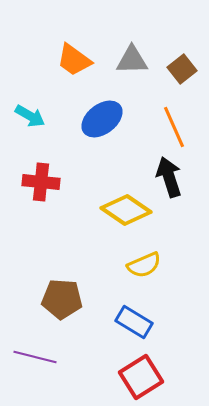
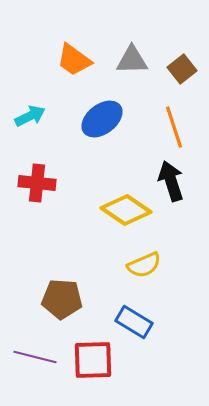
cyan arrow: rotated 56 degrees counterclockwise
orange line: rotated 6 degrees clockwise
black arrow: moved 2 px right, 4 px down
red cross: moved 4 px left, 1 px down
red square: moved 48 px left, 17 px up; rotated 30 degrees clockwise
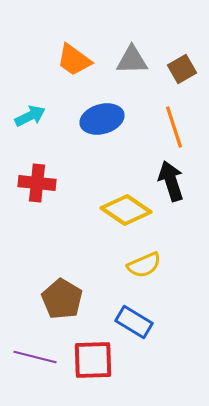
brown square: rotated 8 degrees clockwise
blue ellipse: rotated 21 degrees clockwise
brown pentagon: rotated 27 degrees clockwise
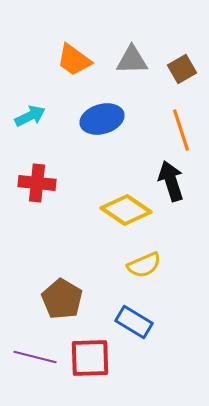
orange line: moved 7 px right, 3 px down
red square: moved 3 px left, 2 px up
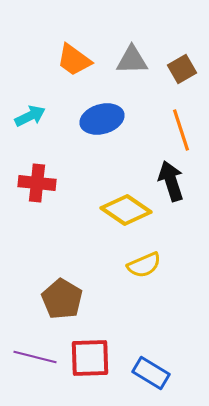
blue rectangle: moved 17 px right, 51 px down
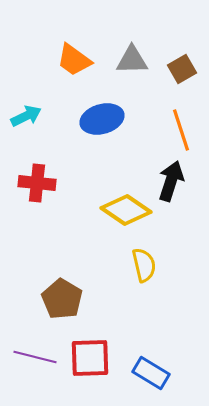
cyan arrow: moved 4 px left
black arrow: rotated 36 degrees clockwise
yellow semicircle: rotated 80 degrees counterclockwise
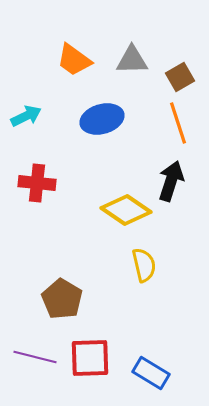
brown square: moved 2 px left, 8 px down
orange line: moved 3 px left, 7 px up
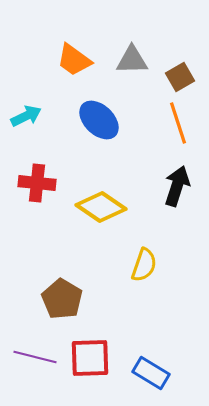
blue ellipse: moved 3 px left, 1 px down; rotated 60 degrees clockwise
black arrow: moved 6 px right, 5 px down
yellow diamond: moved 25 px left, 3 px up
yellow semicircle: rotated 32 degrees clockwise
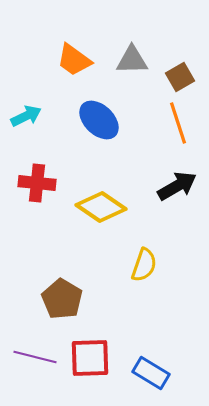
black arrow: rotated 42 degrees clockwise
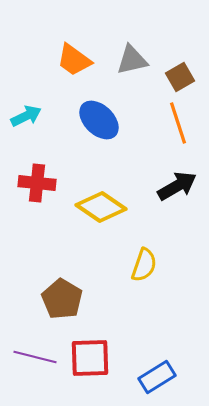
gray triangle: rotated 12 degrees counterclockwise
blue rectangle: moved 6 px right, 4 px down; rotated 63 degrees counterclockwise
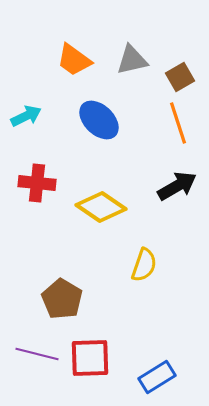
purple line: moved 2 px right, 3 px up
